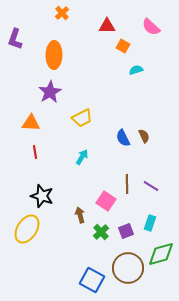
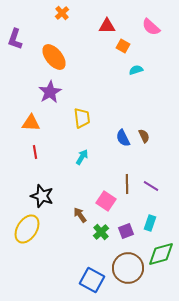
orange ellipse: moved 2 px down; rotated 40 degrees counterclockwise
yellow trapezoid: rotated 70 degrees counterclockwise
brown arrow: rotated 21 degrees counterclockwise
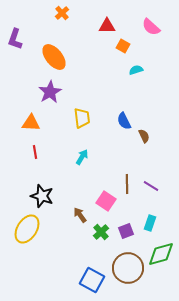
blue semicircle: moved 1 px right, 17 px up
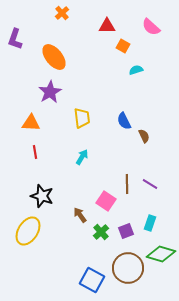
purple line: moved 1 px left, 2 px up
yellow ellipse: moved 1 px right, 2 px down
green diamond: rotated 32 degrees clockwise
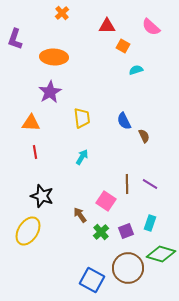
orange ellipse: rotated 48 degrees counterclockwise
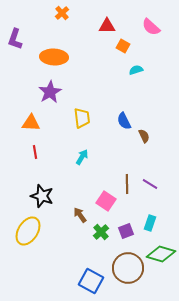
blue square: moved 1 px left, 1 px down
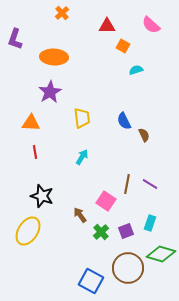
pink semicircle: moved 2 px up
brown semicircle: moved 1 px up
brown line: rotated 12 degrees clockwise
